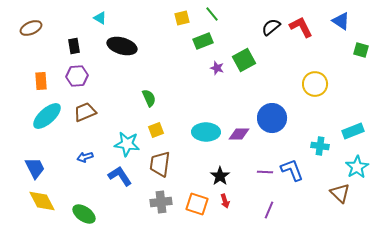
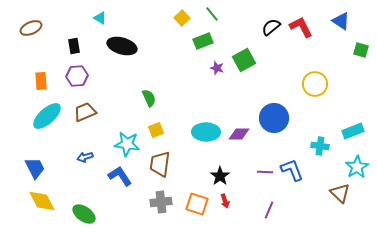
yellow square at (182, 18): rotated 28 degrees counterclockwise
blue circle at (272, 118): moved 2 px right
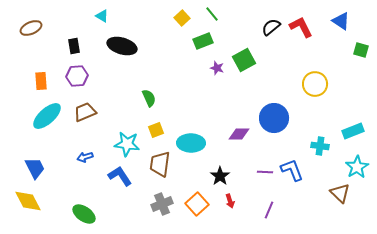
cyan triangle at (100, 18): moved 2 px right, 2 px up
cyan ellipse at (206, 132): moved 15 px left, 11 px down
yellow diamond at (42, 201): moved 14 px left
red arrow at (225, 201): moved 5 px right
gray cross at (161, 202): moved 1 px right, 2 px down; rotated 15 degrees counterclockwise
orange square at (197, 204): rotated 30 degrees clockwise
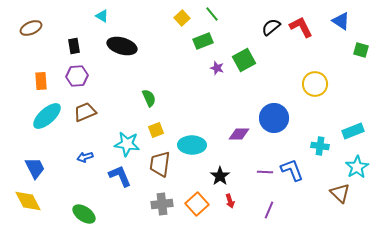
cyan ellipse at (191, 143): moved 1 px right, 2 px down
blue L-shape at (120, 176): rotated 10 degrees clockwise
gray cross at (162, 204): rotated 15 degrees clockwise
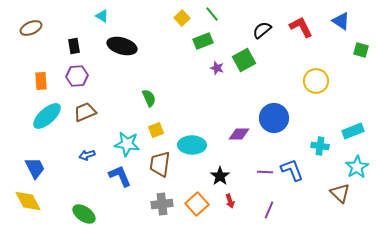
black semicircle at (271, 27): moved 9 px left, 3 px down
yellow circle at (315, 84): moved 1 px right, 3 px up
blue arrow at (85, 157): moved 2 px right, 2 px up
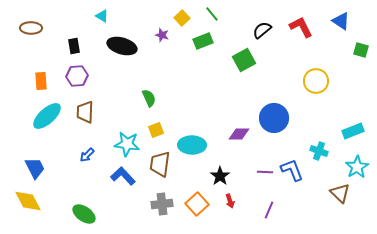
brown ellipse at (31, 28): rotated 25 degrees clockwise
purple star at (217, 68): moved 55 px left, 33 px up
brown trapezoid at (85, 112): rotated 65 degrees counterclockwise
cyan cross at (320, 146): moved 1 px left, 5 px down; rotated 12 degrees clockwise
blue arrow at (87, 155): rotated 28 degrees counterclockwise
blue L-shape at (120, 176): moved 3 px right; rotated 20 degrees counterclockwise
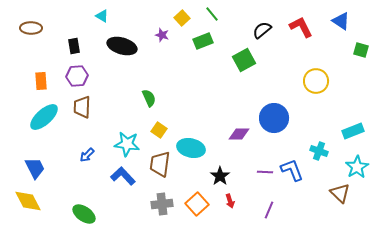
brown trapezoid at (85, 112): moved 3 px left, 5 px up
cyan ellipse at (47, 116): moved 3 px left, 1 px down
yellow square at (156, 130): moved 3 px right; rotated 35 degrees counterclockwise
cyan ellipse at (192, 145): moved 1 px left, 3 px down; rotated 12 degrees clockwise
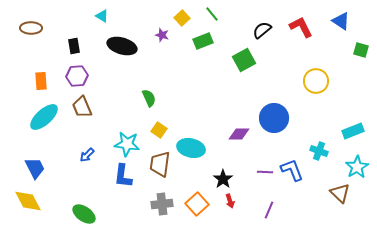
brown trapezoid at (82, 107): rotated 25 degrees counterclockwise
blue L-shape at (123, 176): rotated 130 degrees counterclockwise
black star at (220, 176): moved 3 px right, 3 px down
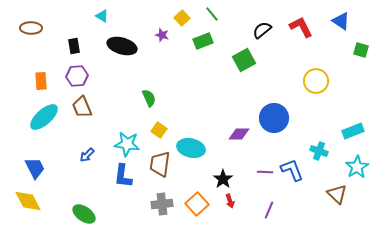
brown triangle at (340, 193): moved 3 px left, 1 px down
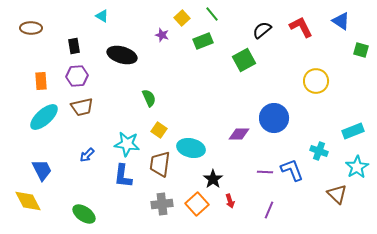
black ellipse at (122, 46): moved 9 px down
brown trapezoid at (82, 107): rotated 80 degrees counterclockwise
blue trapezoid at (35, 168): moved 7 px right, 2 px down
black star at (223, 179): moved 10 px left
